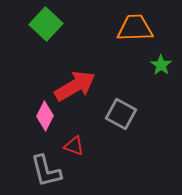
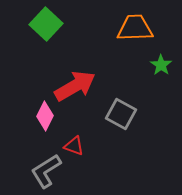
gray L-shape: rotated 72 degrees clockwise
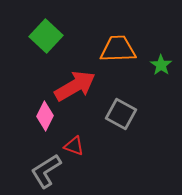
green square: moved 12 px down
orange trapezoid: moved 17 px left, 21 px down
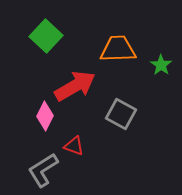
gray L-shape: moved 3 px left, 1 px up
